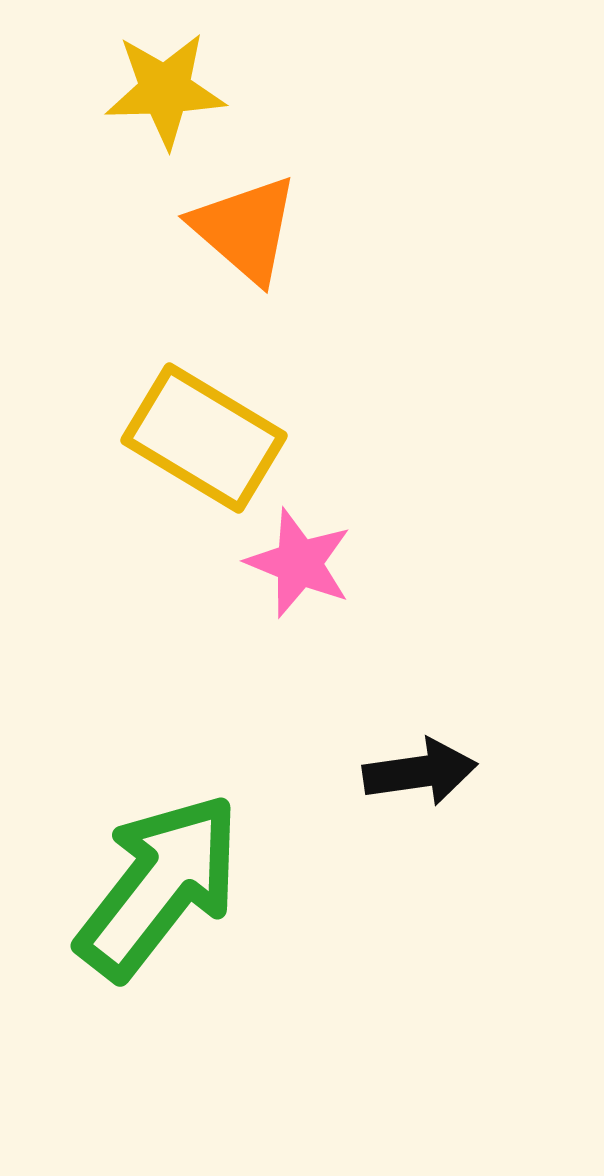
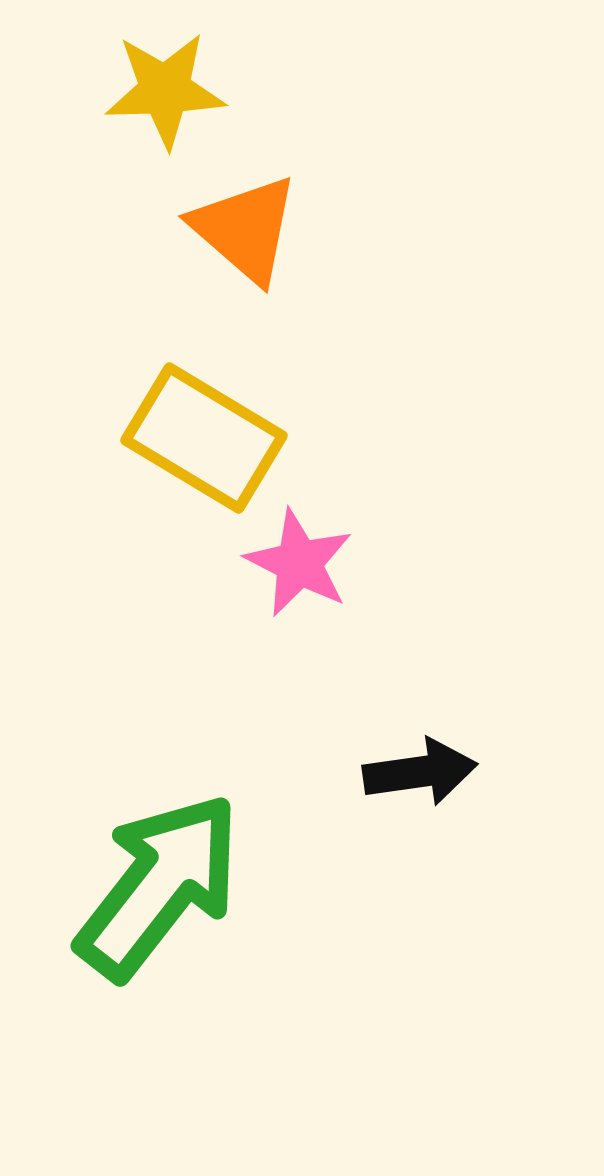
pink star: rotated 5 degrees clockwise
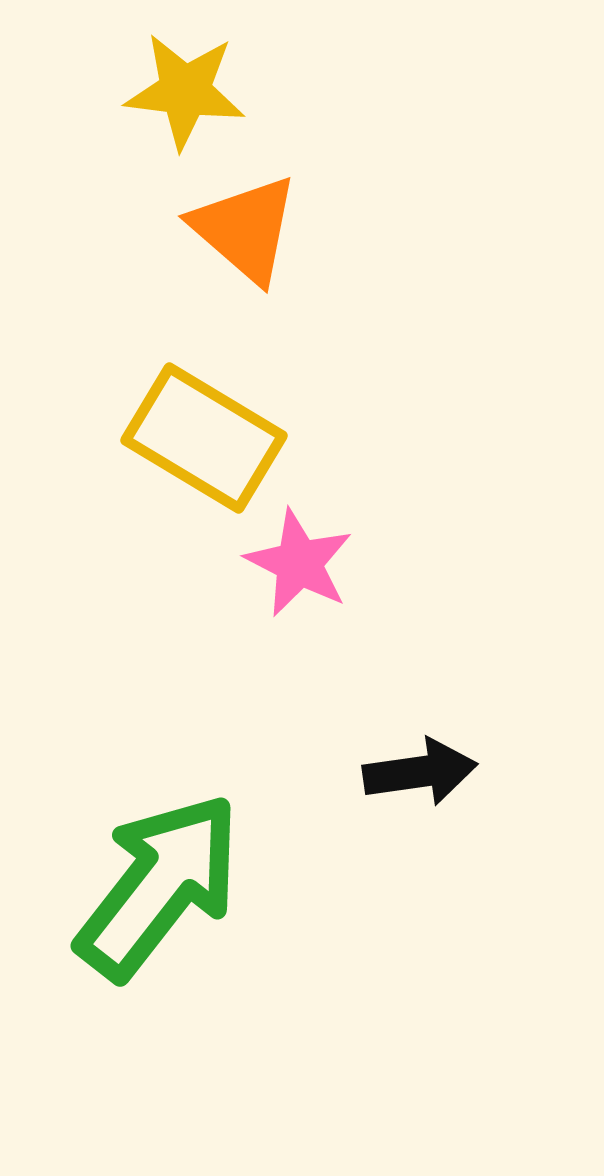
yellow star: moved 20 px right, 1 px down; rotated 9 degrees clockwise
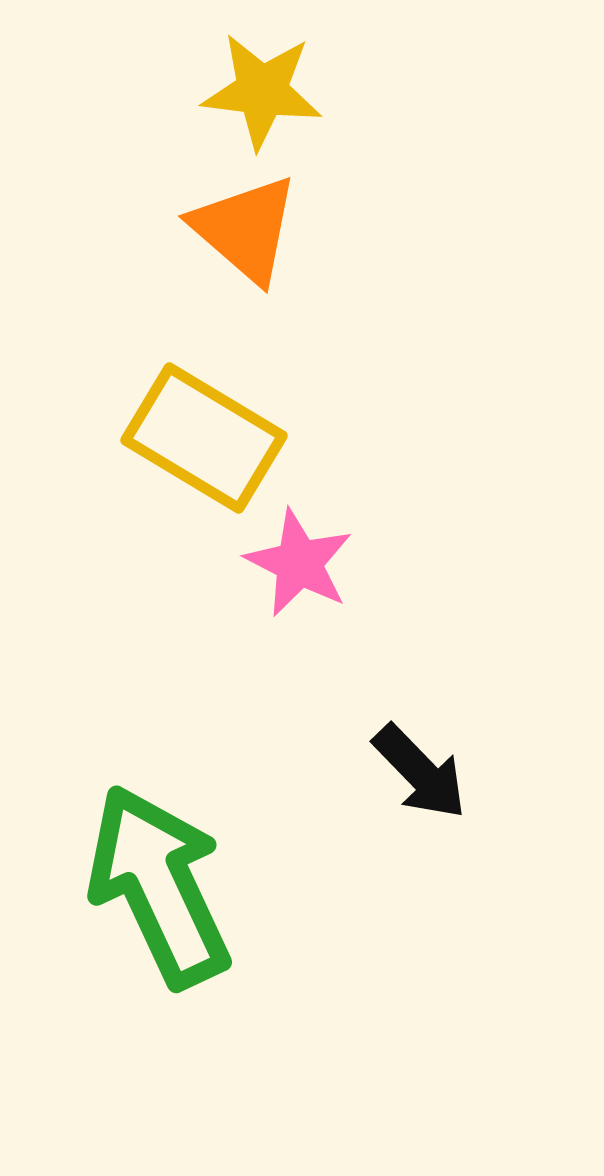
yellow star: moved 77 px right
black arrow: rotated 54 degrees clockwise
green arrow: rotated 63 degrees counterclockwise
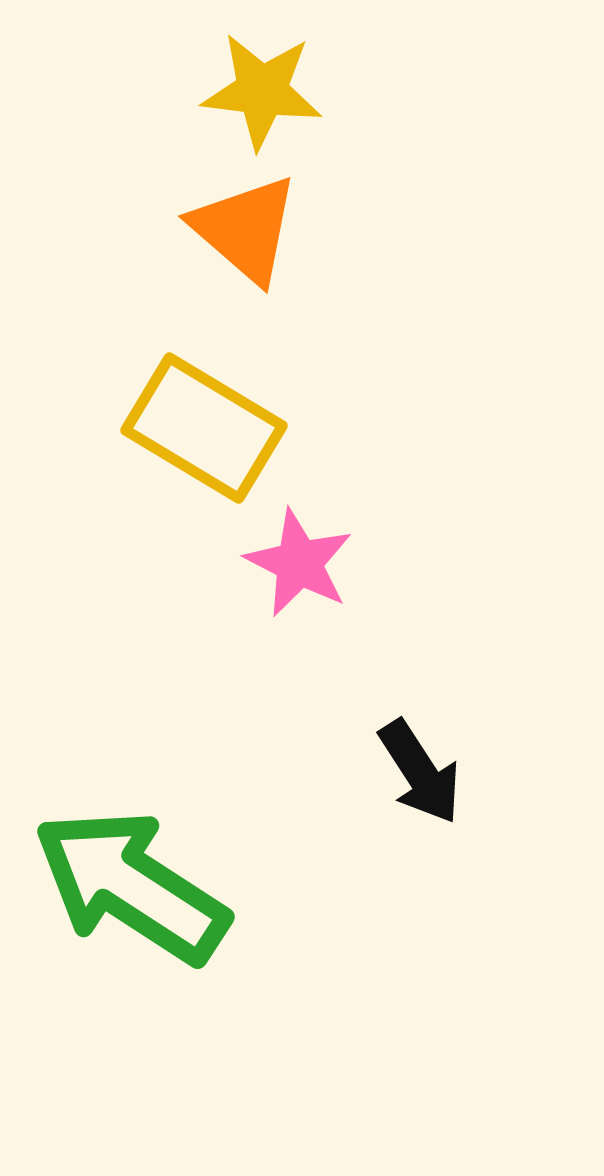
yellow rectangle: moved 10 px up
black arrow: rotated 11 degrees clockwise
green arrow: moved 28 px left; rotated 32 degrees counterclockwise
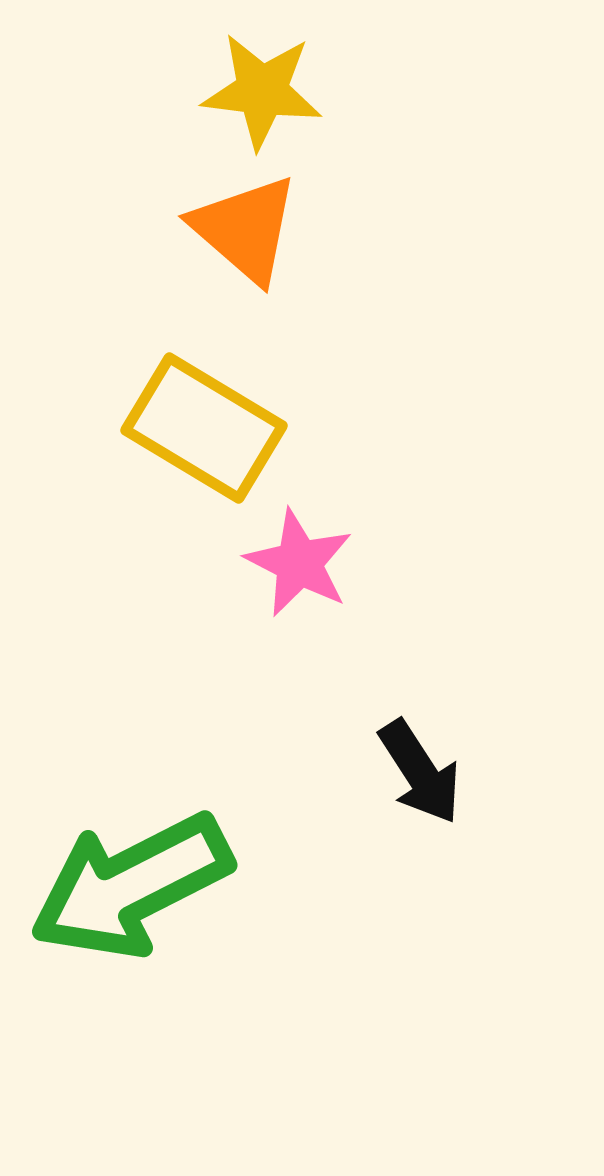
green arrow: rotated 60 degrees counterclockwise
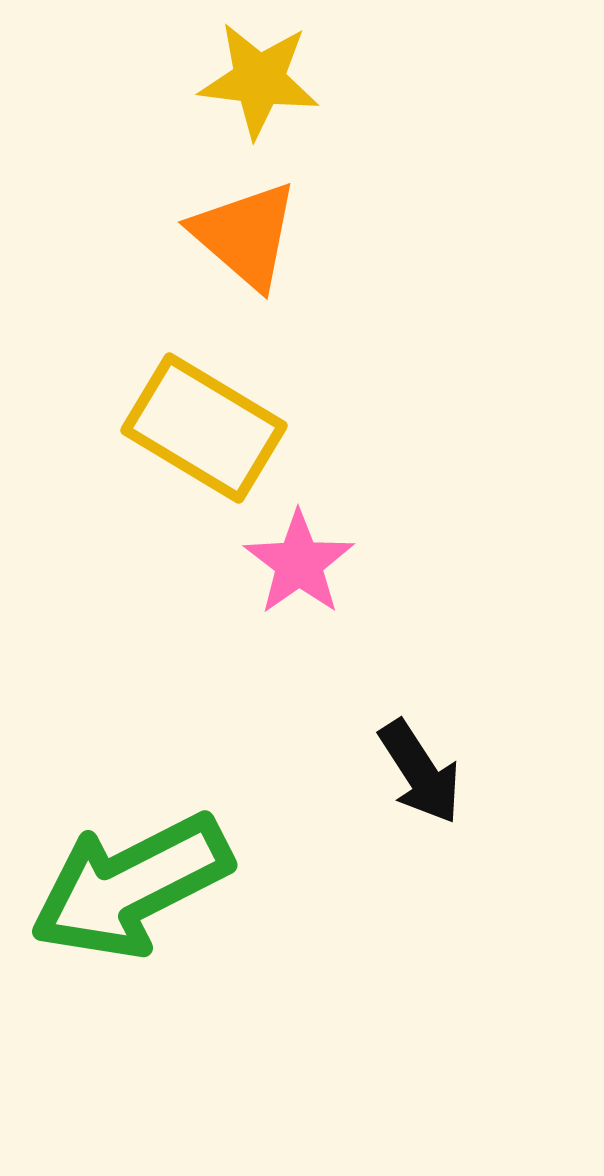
yellow star: moved 3 px left, 11 px up
orange triangle: moved 6 px down
pink star: rotated 10 degrees clockwise
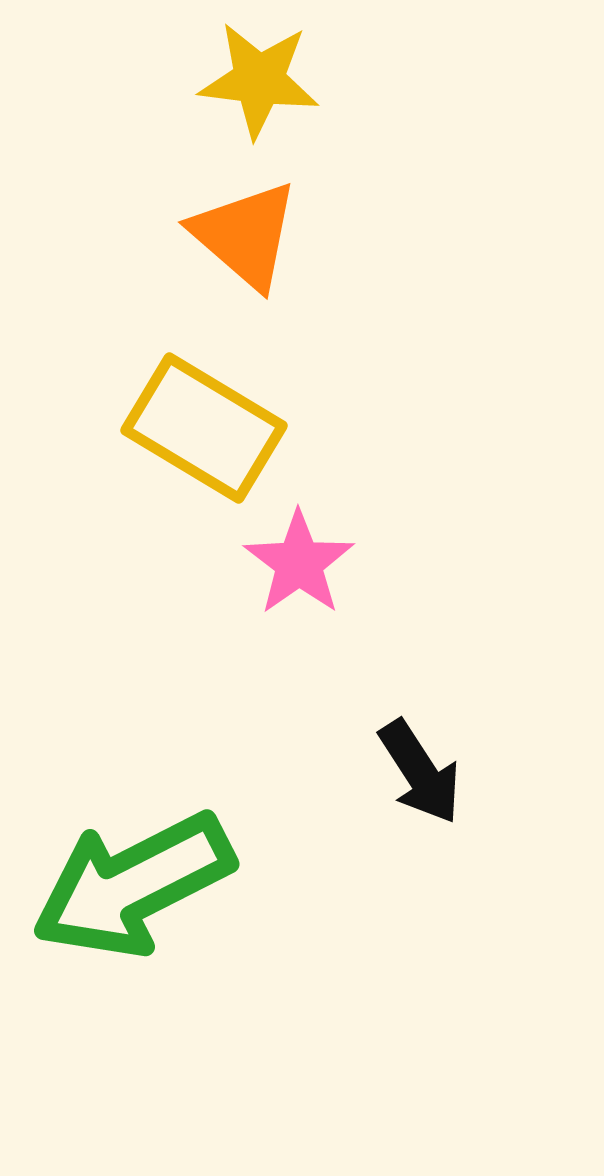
green arrow: moved 2 px right, 1 px up
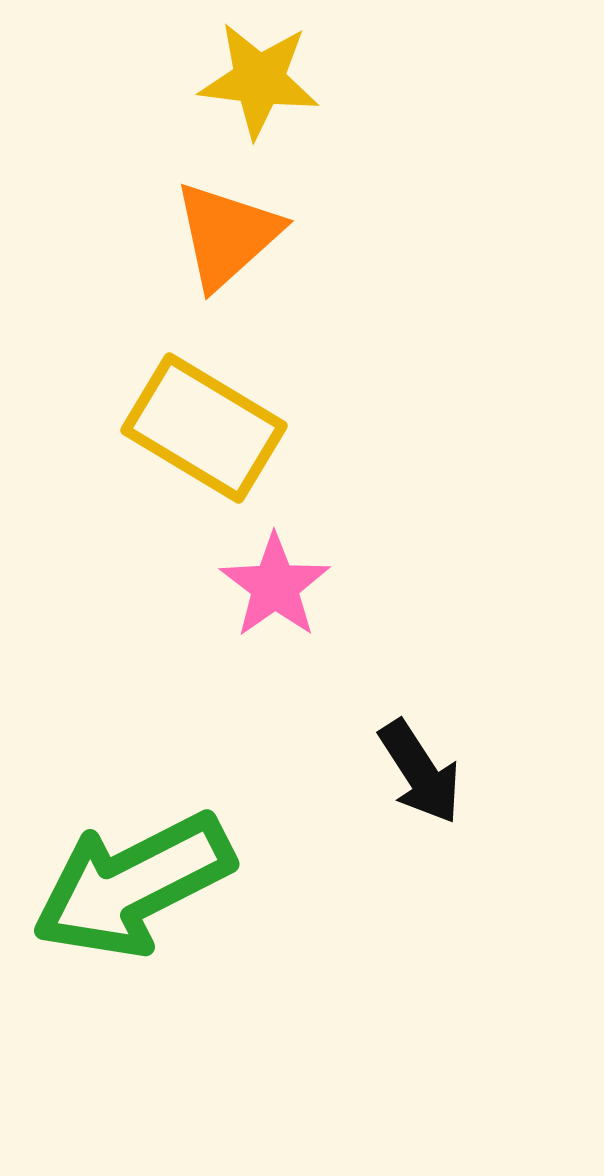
orange triangle: moved 18 px left; rotated 37 degrees clockwise
pink star: moved 24 px left, 23 px down
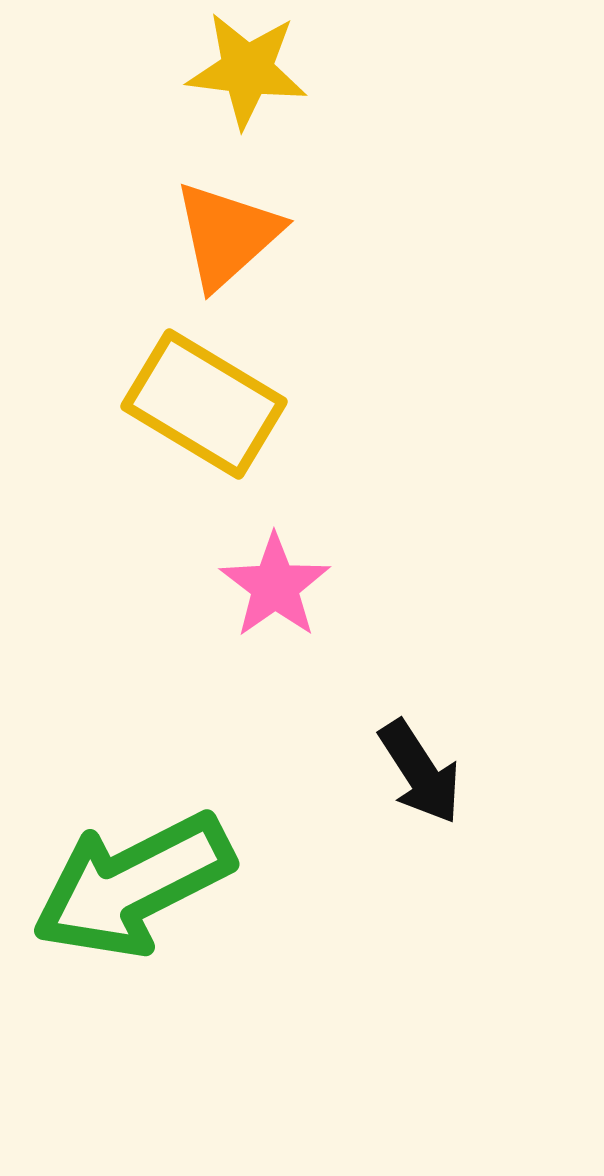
yellow star: moved 12 px left, 10 px up
yellow rectangle: moved 24 px up
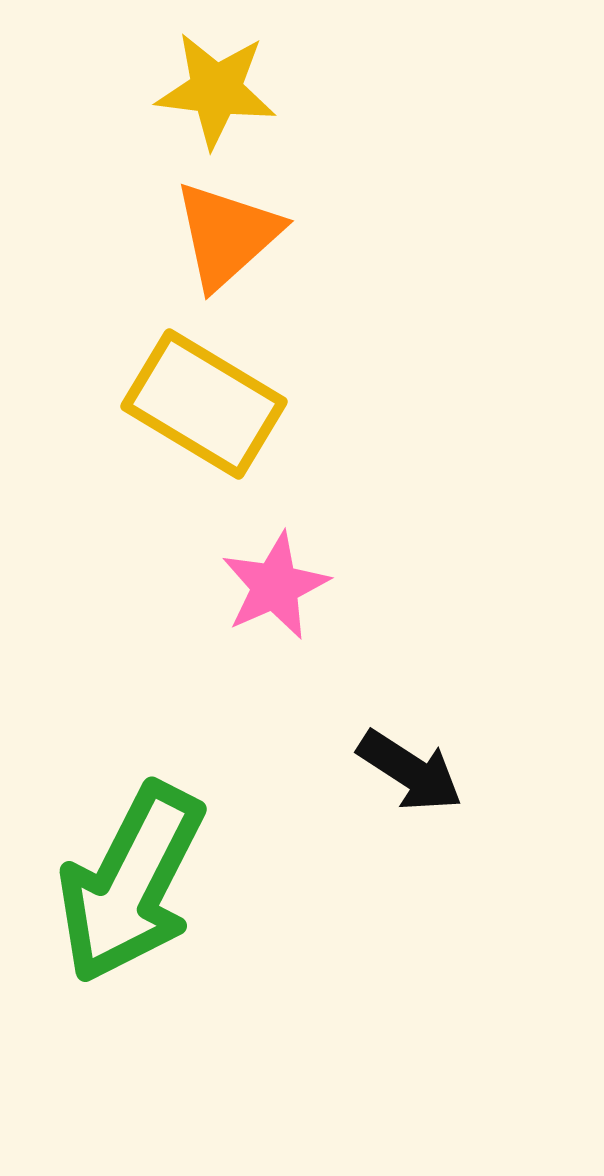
yellow star: moved 31 px left, 20 px down
pink star: rotated 11 degrees clockwise
black arrow: moved 10 px left, 1 px up; rotated 24 degrees counterclockwise
green arrow: moved 2 px left, 2 px up; rotated 36 degrees counterclockwise
